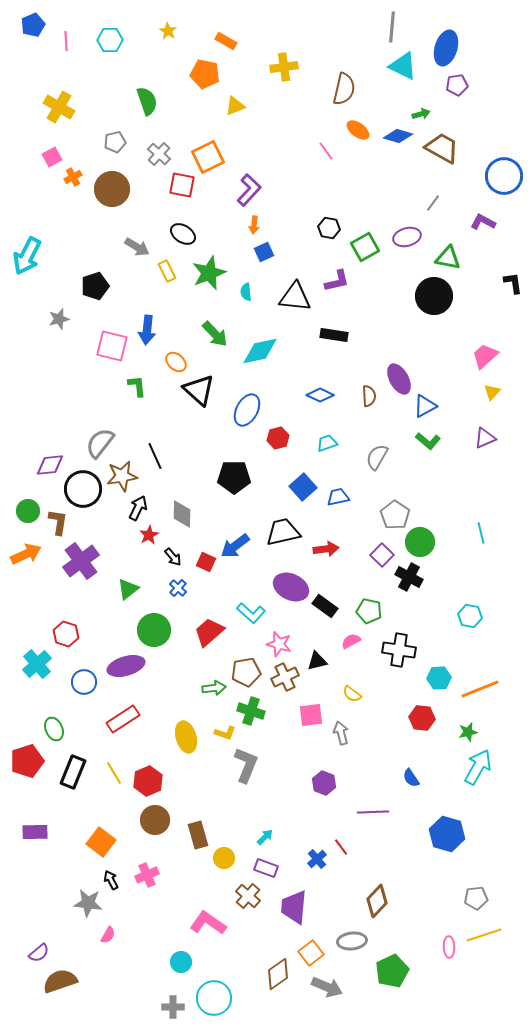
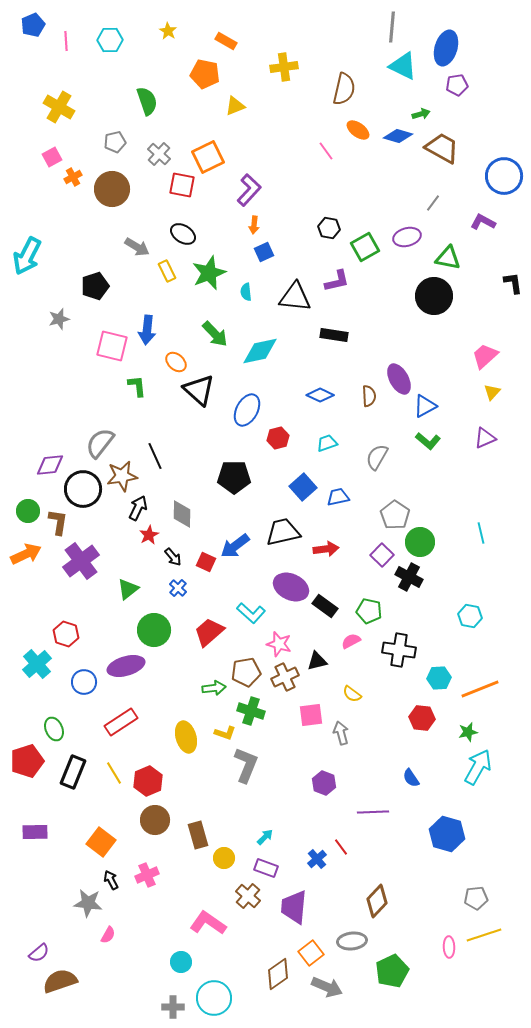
red rectangle at (123, 719): moved 2 px left, 3 px down
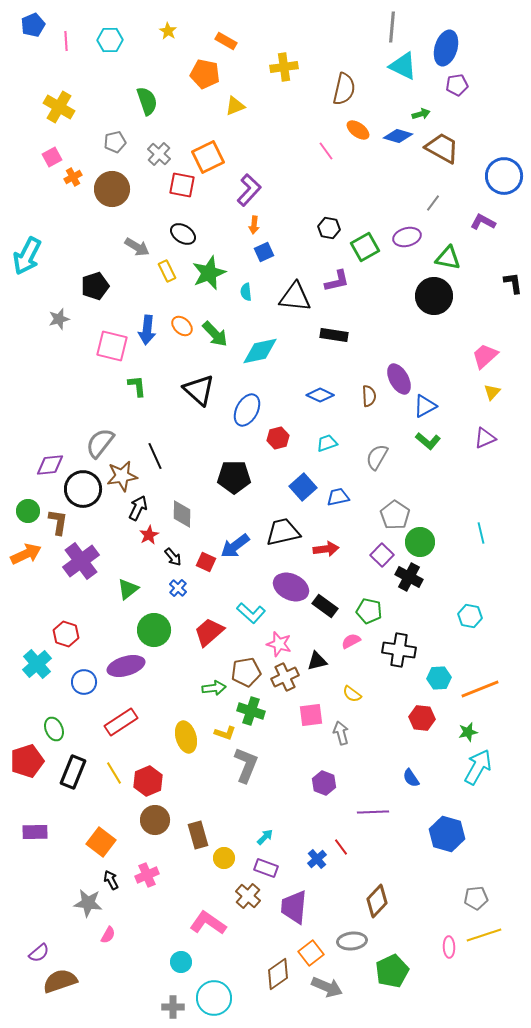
orange ellipse at (176, 362): moved 6 px right, 36 px up
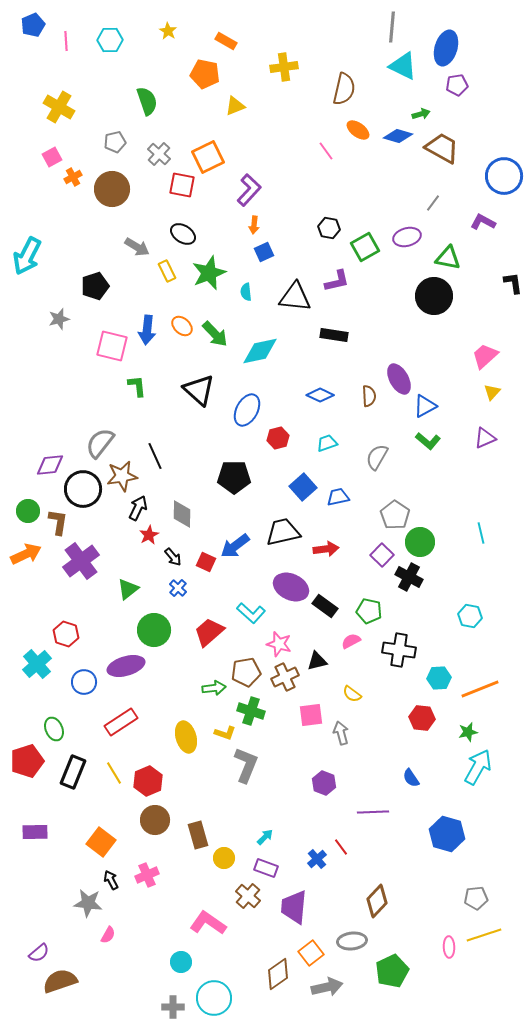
gray arrow at (327, 987): rotated 36 degrees counterclockwise
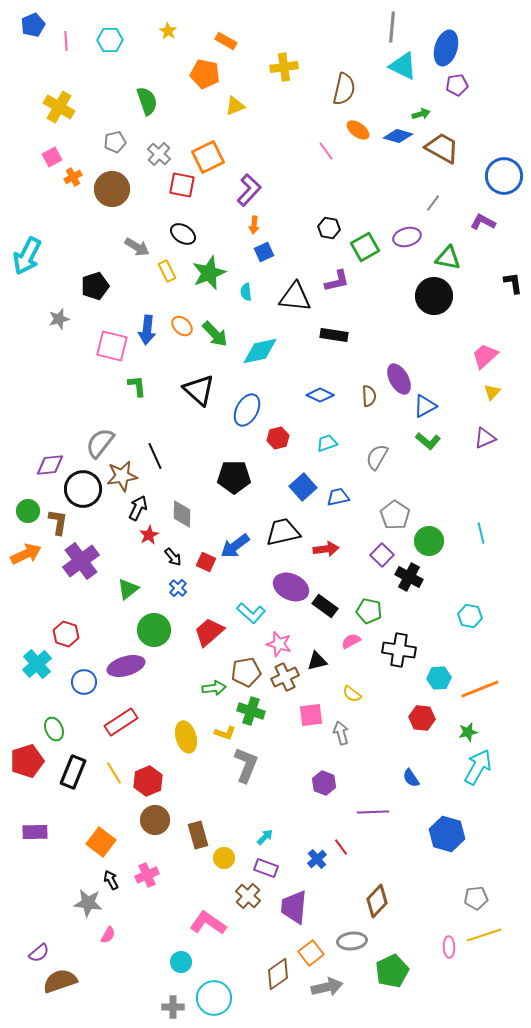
green circle at (420, 542): moved 9 px right, 1 px up
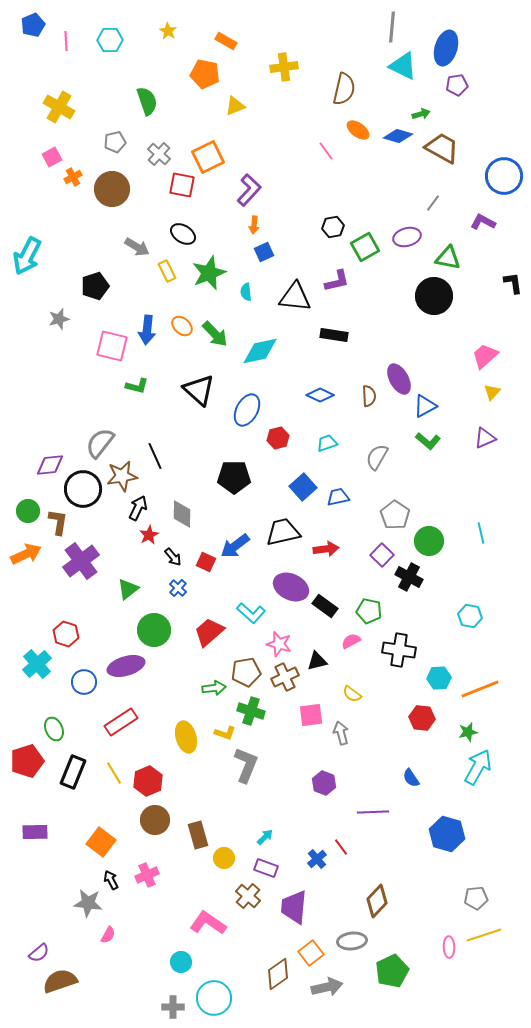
black hexagon at (329, 228): moved 4 px right, 1 px up; rotated 20 degrees counterclockwise
green L-shape at (137, 386): rotated 110 degrees clockwise
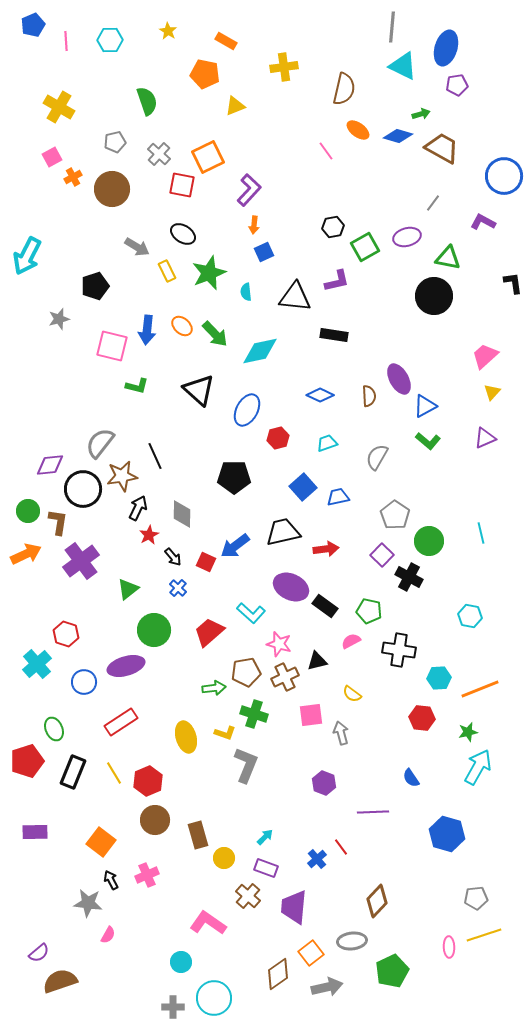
green cross at (251, 711): moved 3 px right, 3 px down
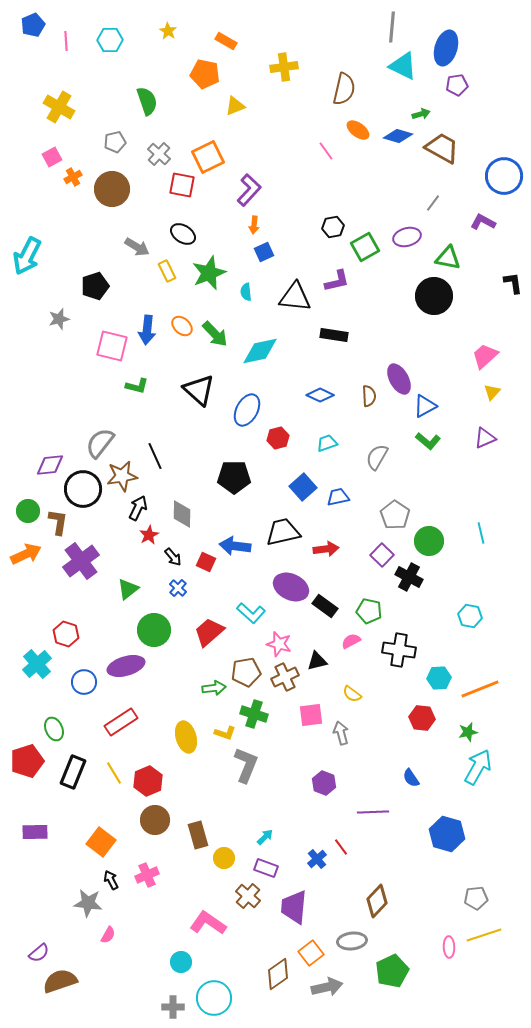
blue arrow at (235, 546): rotated 44 degrees clockwise
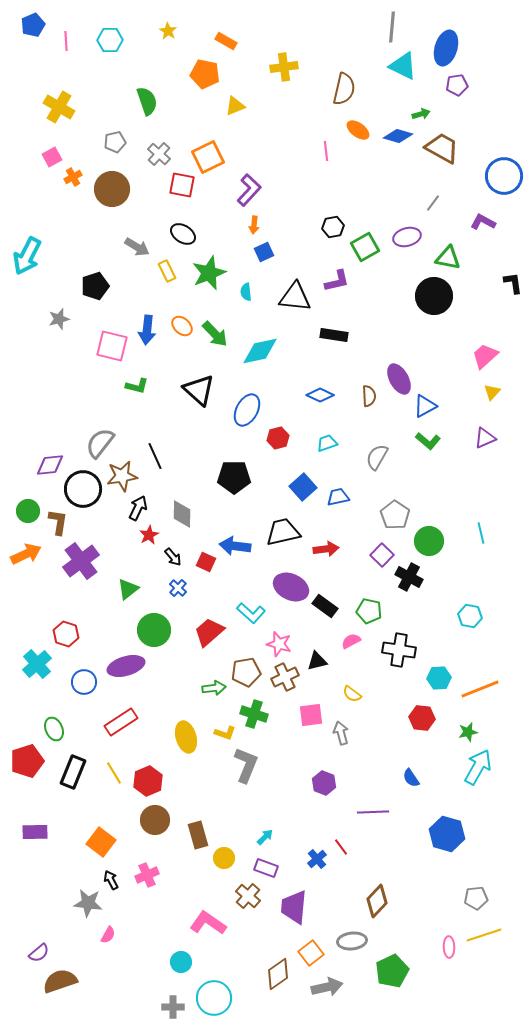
pink line at (326, 151): rotated 30 degrees clockwise
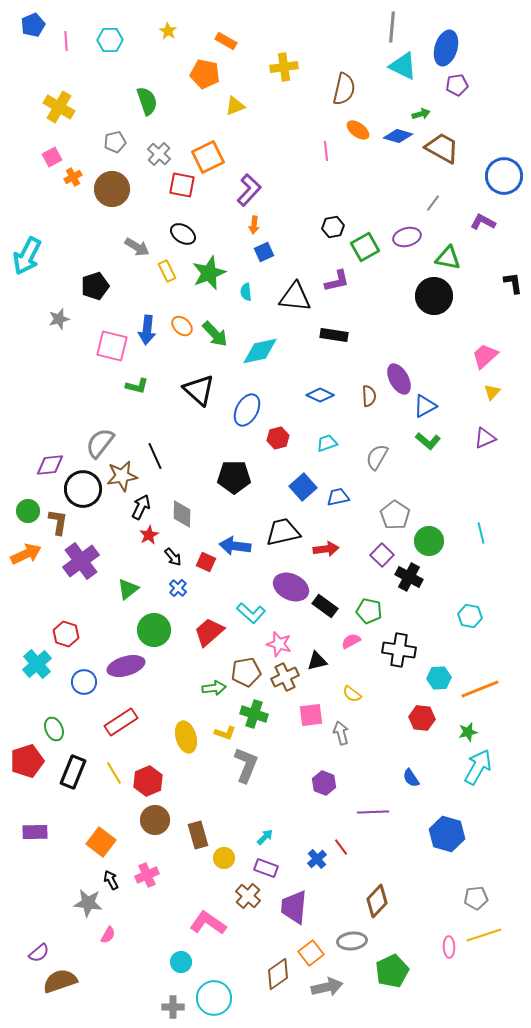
black arrow at (138, 508): moved 3 px right, 1 px up
